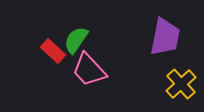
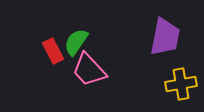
green semicircle: moved 2 px down
red rectangle: rotated 20 degrees clockwise
yellow cross: rotated 32 degrees clockwise
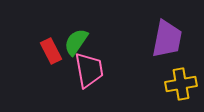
purple trapezoid: moved 2 px right, 2 px down
red rectangle: moved 2 px left
pink trapezoid: rotated 147 degrees counterclockwise
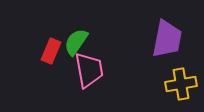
red rectangle: rotated 50 degrees clockwise
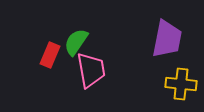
red rectangle: moved 1 px left, 4 px down
pink trapezoid: moved 2 px right
yellow cross: rotated 16 degrees clockwise
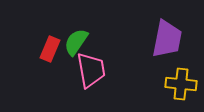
red rectangle: moved 6 px up
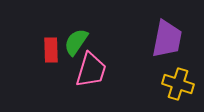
red rectangle: moved 1 px right, 1 px down; rotated 25 degrees counterclockwise
pink trapezoid: rotated 27 degrees clockwise
yellow cross: moved 3 px left; rotated 12 degrees clockwise
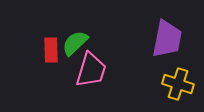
green semicircle: moved 1 px left, 1 px down; rotated 12 degrees clockwise
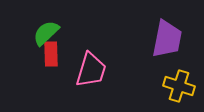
green semicircle: moved 29 px left, 10 px up
red rectangle: moved 4 px down
yellow cross: moved 1 px right, 2 px down
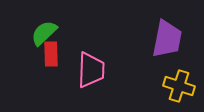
green semicircle: moved 2 px left
pink trapezoid: rotated 15 degrees counterclockwise
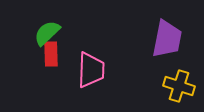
green semicircle: moved 3 px right
